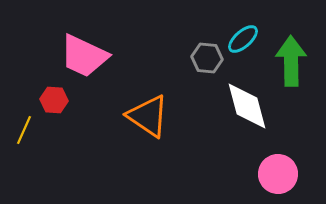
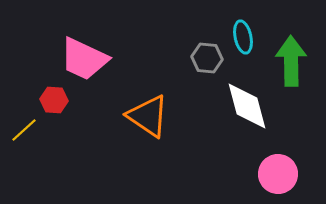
cyan ellipse: moved 2 px up; rotated 60 degrees counterclockwise
pink trapezoid: moved 3 px down
yellow line: rotated 24 degrees clockwise
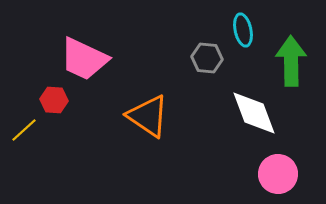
cyan ellipse: moved 7 px up
white diamond: moved 7 px right, 7 px down; rotated 6 degrees counterclockwise
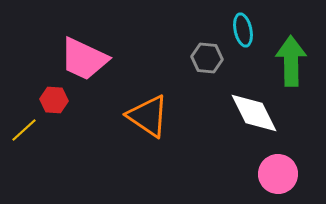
white diamond: rotated 6 degrees counterclockwise
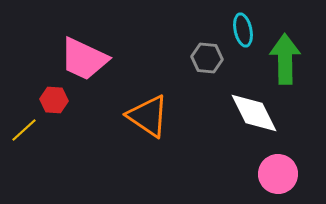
green arrow: moved 6 px left, 2 px up
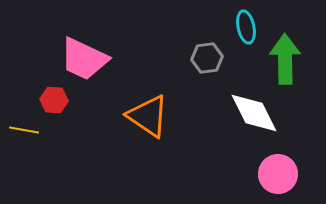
cyan ellipse: moved 3 px right, 3 px up
gray hexagon: rotated 12 degrees counterclockwise
yellow line: rotated 52 degrees clockwise
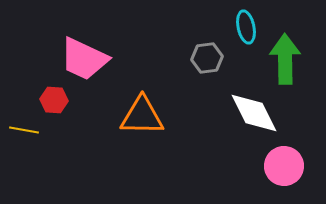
orange triangle: moved 6 px left; rotated 33 degrees counterclockwise
pink circle: moved 6 px right, 8 px up
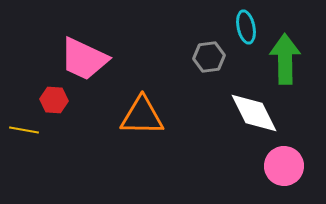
gray hexagon: moved 2 px right, 1 px up
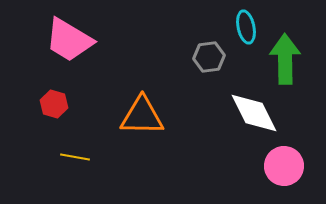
pink trapezoid: moved 15 px left, 19 px up; rotated 6 degrees clockwise
red hexagon: moved 4 px down; rotated 12 degrees clockwise
yellow line: moved 51 px right, 27 px down
